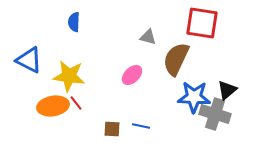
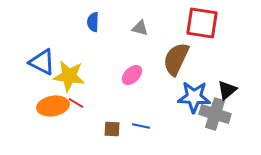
blue semicircle: moved 19 px right
gray triangle: moved 8 px left, 9 px up
blue triangle: moved 13 px right, 2 px down
red line: rotated 21 degrees counterclockwise
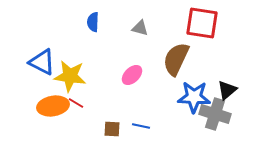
yellow star: moved 1 px right
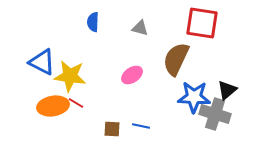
pink ellipse: rotated 10 degrees clockwise
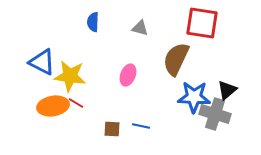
pink ellipse: moved 4 px left; rotated 35 degrees counterclockwise
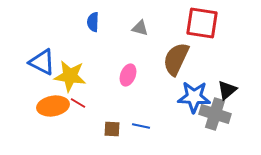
red line: moved 2 px right
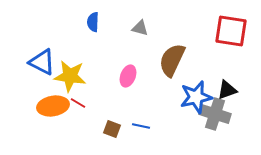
red square: moved 29 px right, 8 px down
brown semicircle: moved 4 px left, 1 px down
pink ellipse: moved 1 px down
black triangle: rotated 20 degrees clockwise
blue star: moved 2 px right; rotated 16 degrees counterclockwise
brown square: rotated 18 degrees clockwise
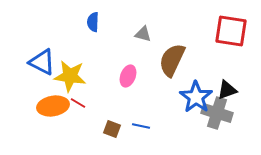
gray triangle: moved 3 px right, 6 px down
blue star: rotated 24 degrees counterclockwise
gray cross: moved 2 px right, 1 px up
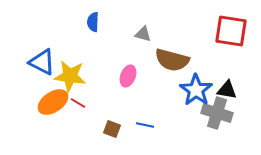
brown semicircle: rotated 100 degrees counterclockwise
black triangle: rotated 30 degrees clockwise
blue star: moved 7 px up
orange ellipse: moved 4 px up; rotated 24 degrees counterclockwise
blue line: moved 4 px right, 1 px up
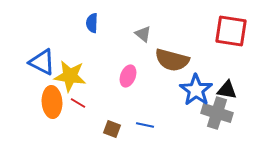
blue semicircle: moved 1 px left, 1 px down
gray triangle: rotated 24 degrees clockwise
orange ellipse: moved 1 px left; rotated 60 degrees counterclockwise
